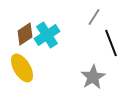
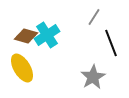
brown diamond: moved 1 px right, 2 px down; rotated 50 degrees clockwise
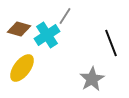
gray line: moved 29 px left, 1 px up
brown diamond: moved 7 px left, 7 px up
yellow ellipse: rotated 68 degrees clockwise
gray star: moved 1 px left, 2 px down
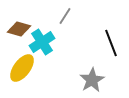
cyan cross: moved 5 px left, 7 px down
gray star: moved 1 px down
